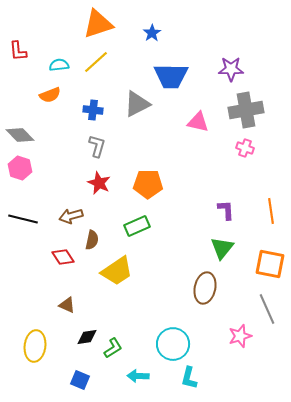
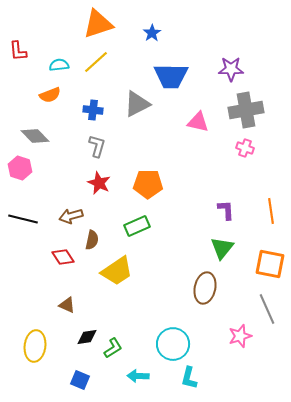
gray diamond: moved 15 px right, 1 px down
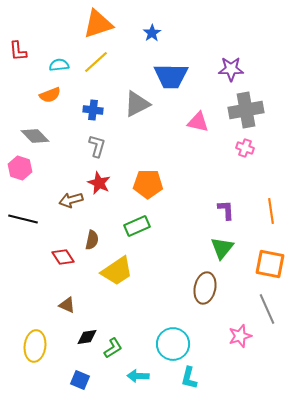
brown arrow: moved 16 px up
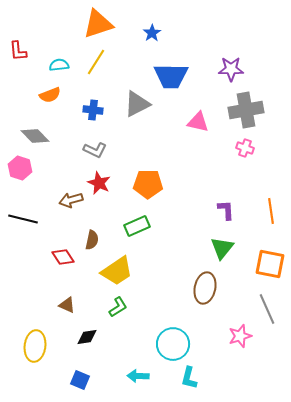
yellow line: rotated 16 degrees counterclockwise
gray L-shape: moved 2 px left, 4 px down; rotated 100 degrees clockwise
green L-shape: moved 5 px right, 41 px up
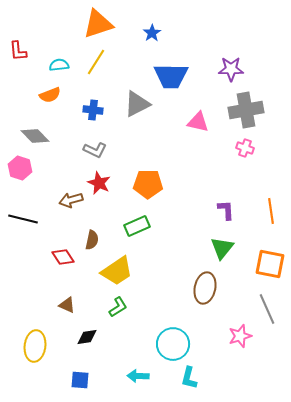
blue square: rotated 18 degrees counterclockwise
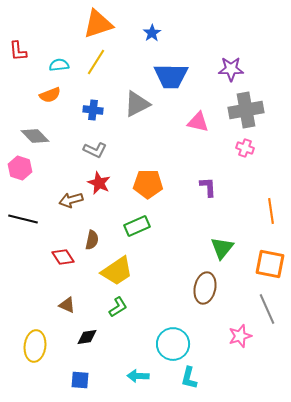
purple L-shape: moved 18 px left, 23 px up
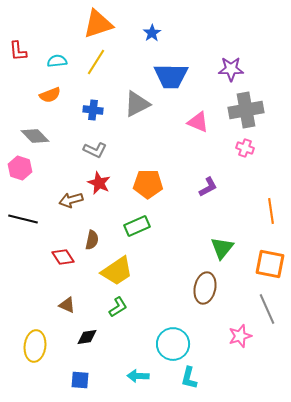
cyan semicircle: moved 2 px left, 4 px up
pink triangle: rotated 10 degrees clockwise
purple L-shape: rotated 65 degrees clockwise
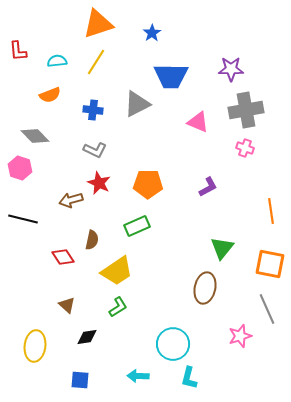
brown triangle: rotated 18 degrees clockwise
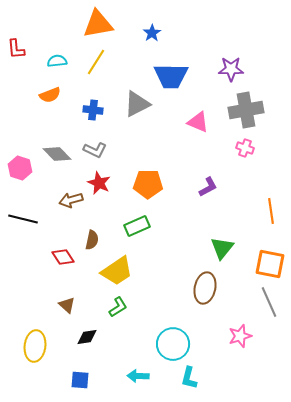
orange triangle: rotated 8 degrees clockwise
red L-shape: moved 2 px left, 2 px up
gray diamond: moved 22 px right, 18 px down
gray line: moved 2 px right, 7 px up
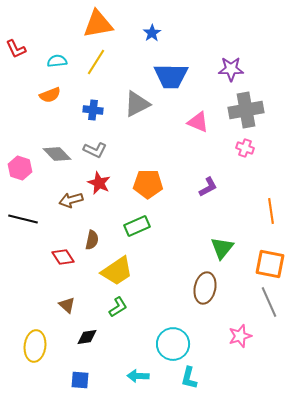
red L-shape: rotated 20 degrees counterclockwise
